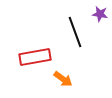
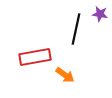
black line: moved 1 px right, 3 px up; rotated 32 degrees clockwise
orange arrow: moved 2 px right, 4 px up
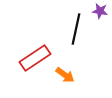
purple star: moved 3 px up
red rectangle: moved 1 px down; rotated 24 degrees counterclockwise
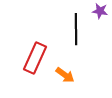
black line: rotated 12 degrees counterclockwise
red rectangle: rotated 32 degrees counterclockwise
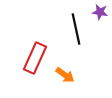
purple star: moved 1 px down
black line: rotated 12 degrees counterclockwise
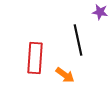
black line: moved 2 px right, 11 px down
red rectangle: rotated 20 degrees counterclockwise
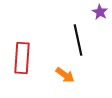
purple star: rotated 21 degrees clockwise
red rectangle: moved 13 px left
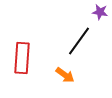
purple star: rotated 21 degrees counterclockwise
black line: moved 1 px right, 1 px down; rotated 48 degrees clockwise
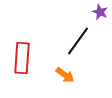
purple star: rotated 14 degrees clockwise
black line: moved 1 px left
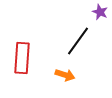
orange arrow: rotated 18 degrees counterclockwise
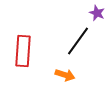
purple star: moved 3 px left, 1 px down
red rectangle: moved 1 px right, 7 px up
